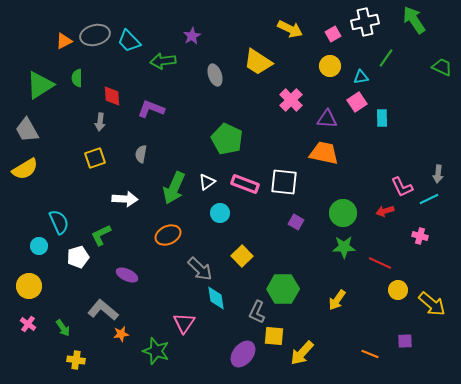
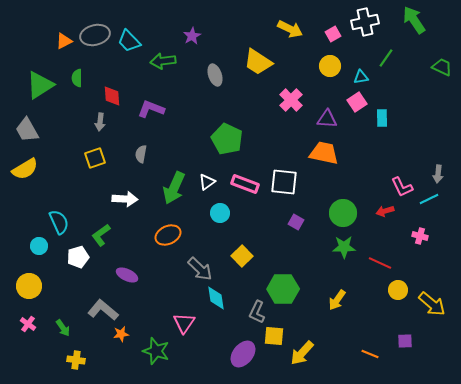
green L-shape at (101, 235): rotated 10 degrees counterclockwise
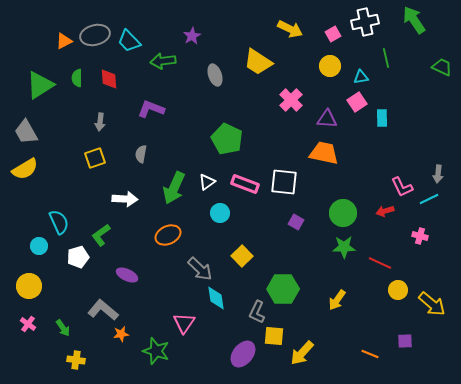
green line at (386, 58): rotated 48 degrees counterclockwise
red diamond at (112, 96): moved 3 px left, 17 px up
gray trapezoid at (27, 130): moved 1 px left, 2 px down
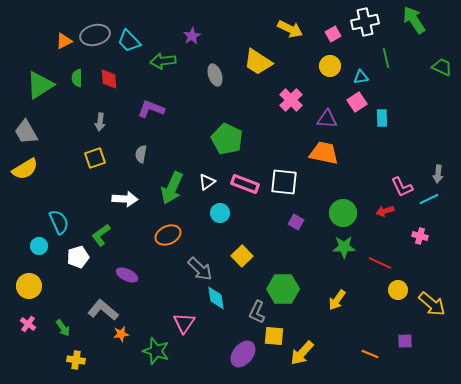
green arrow at (174, 188): moved 2 px left
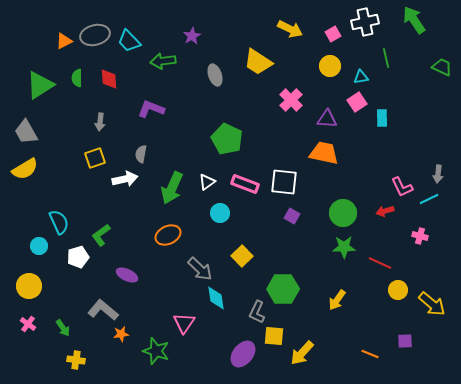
white arrow at (125, 199): moved 20 px up; rotated 15 degrees counterclockwise
purple square at (296, 222): moved 4 px left, 6 px up
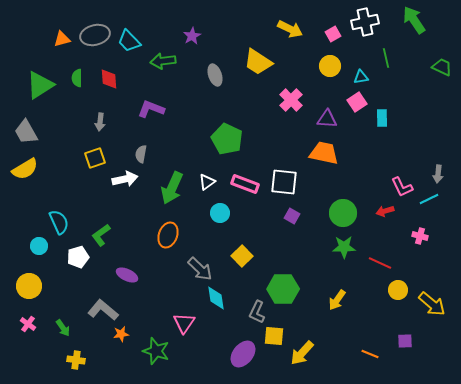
orange triangle at (64, 41): moved 2 px left, 2 px up; rotated 12 degrees clockwise
orange ellipse at (168, 235): rotated 45 degrees counterclockwise
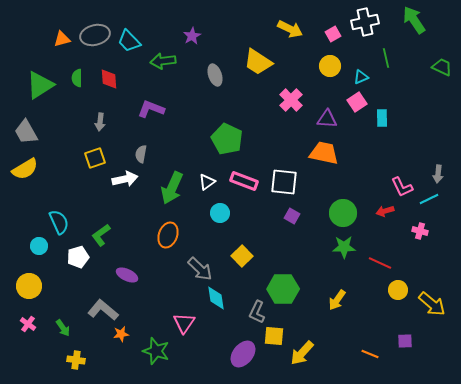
cyan triangle at (361, 77): rotated 14 degrees counterclockwise
pink rectangle at (245, 184): moved 1 px left, 3 px up
pink cross at (420, 236): moved 5 px up
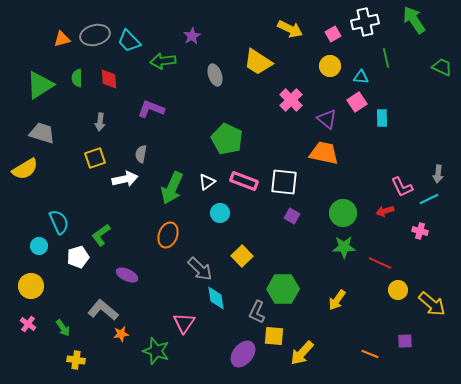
cyan triangle at (361, 77): rotated 28 degrees clockwise
purple triangle at (327, 119): rotated 35 degrees clockwise
gray trapezoid at (26, 132): moved 16 px right, 1 px down; rotated 136 degrees clockwise
yellow circle at (29, 286): moved 2 px right
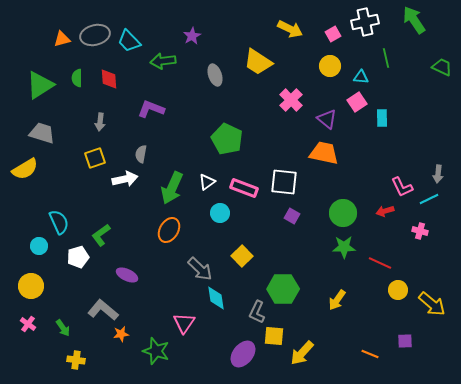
pink rectangle at (244, 181): moved 7 px down
orange ellipse at (168, 235): moved 1 px right, 5 px up; rotated 10 degrees clockwise
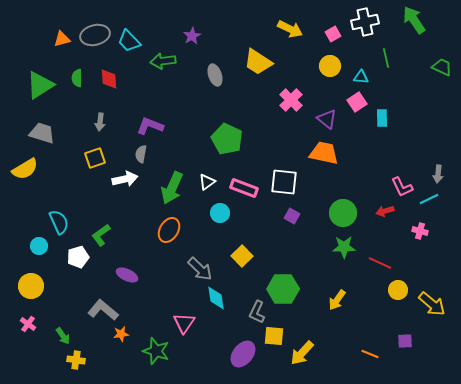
purple L-shape at (151, 109): moved 1 px left, 17 px down
green arrow at (63, 328): moved 8 px down
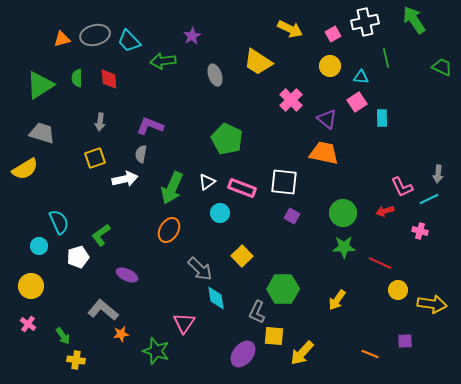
pink rectangle at (244, 188): moved 2 px left
yellow arrow at (432, 304): rotated 32 degrees counterclockwise
